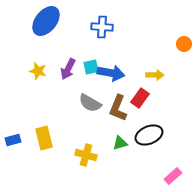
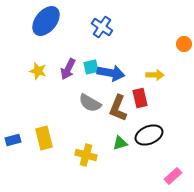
blue cross: rotated 30 degrees clockwise
red rectangle: rotated 48 degrees counterclockwise
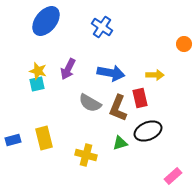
cyan square: moved 54 px left, 17 px down
black ellipse: moved 1 px left, 4 px up
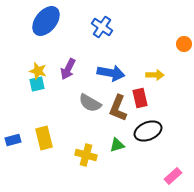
green triangle: moved 3 px left, 2 px down
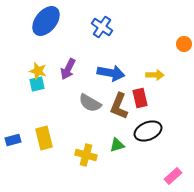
brown L-shape: moved 1 px right, 2 px up
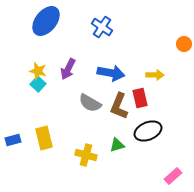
cyan square: moved 1 px right; rotated 35 degrees counterclockwise
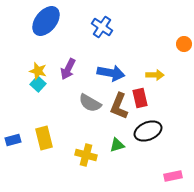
pink rectangle: rotated 30 degrees clockwise
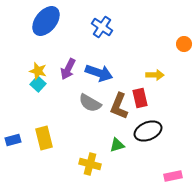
blue arrow: moved 12 px left; rotated 8 degrees clockwise
yellow cross: moved 4 px right, 9 px down
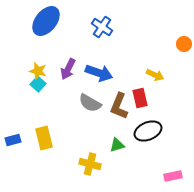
yellow arrow: rotated 24 degrees clockwise
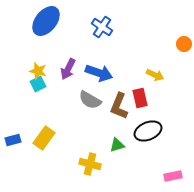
cyan square: rotated 21 degrees clockwise
gray semicircle: moved 3 px up
yellow rectangle: rotated 50 degrees clockwise
